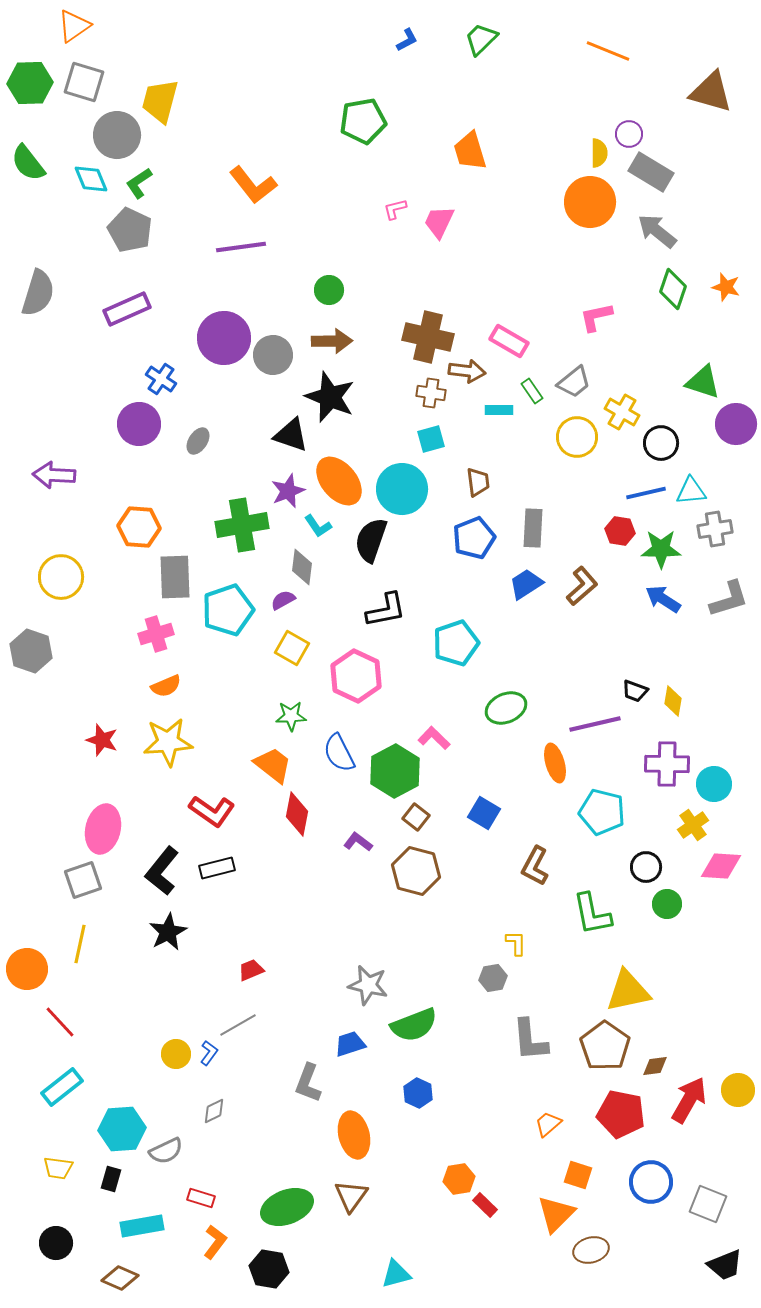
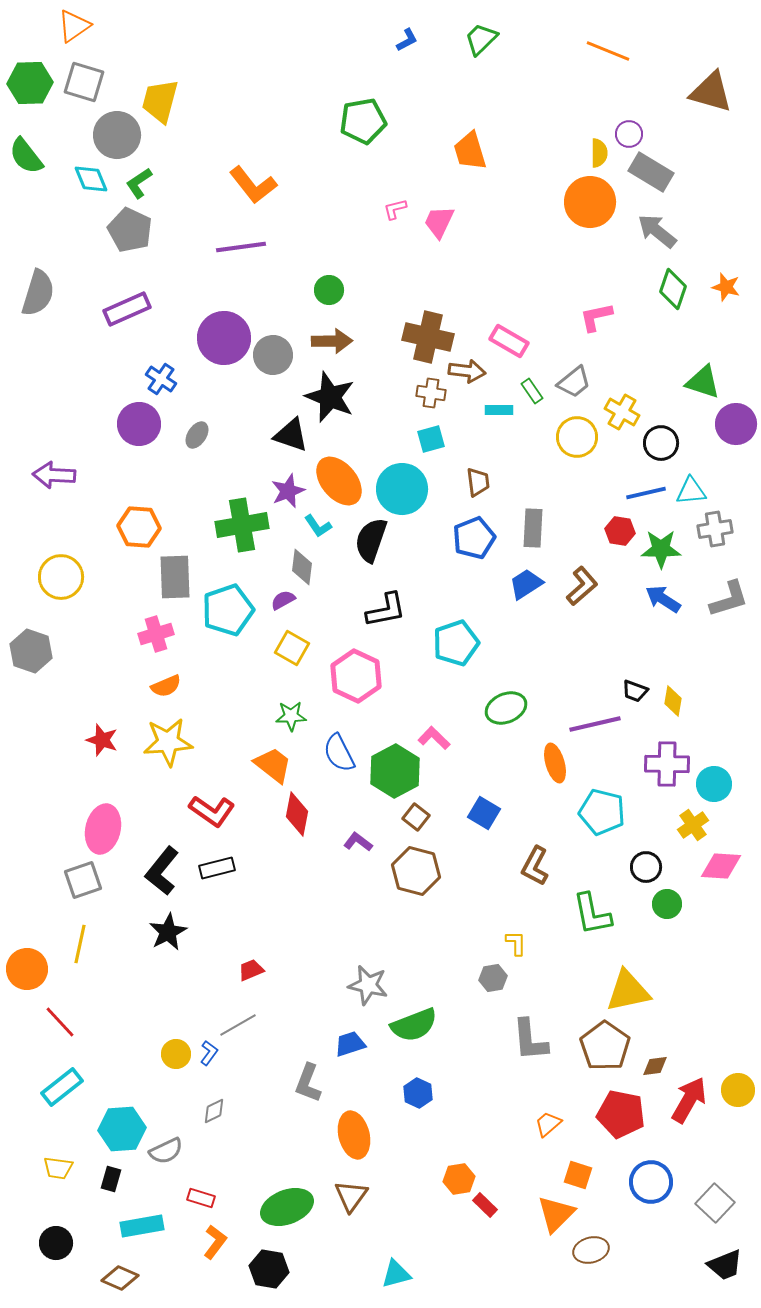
green semicircle at (28, 163): moved 2 px left, 7 px up
gray ellipse at (198, 441): moved 1 px left, 6 px up
gray square at (708, 1204): moved 7 px right, 1 px up; rotated 21 degrees clockwise
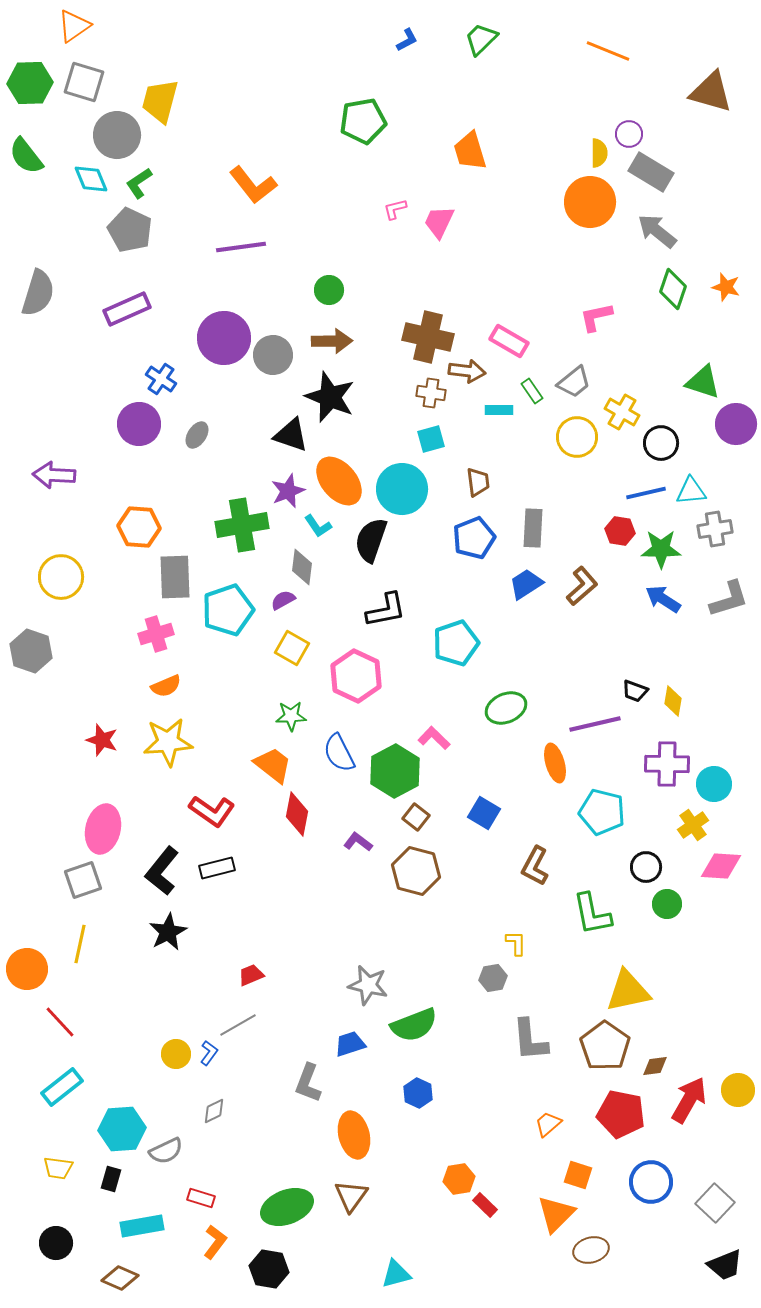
red trapezoid at (251, 970): moved 5 px down
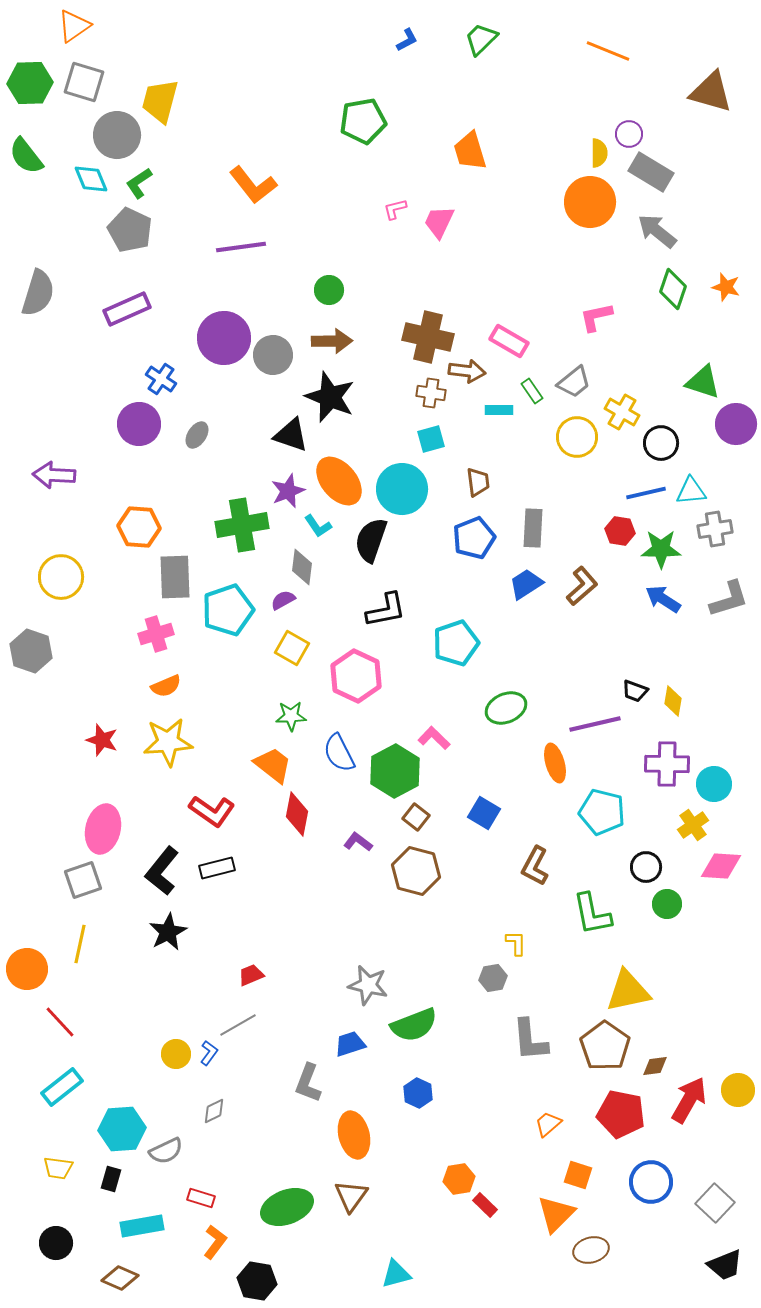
black hexagon at (269, 1269): moved 12 px left, 12 px down
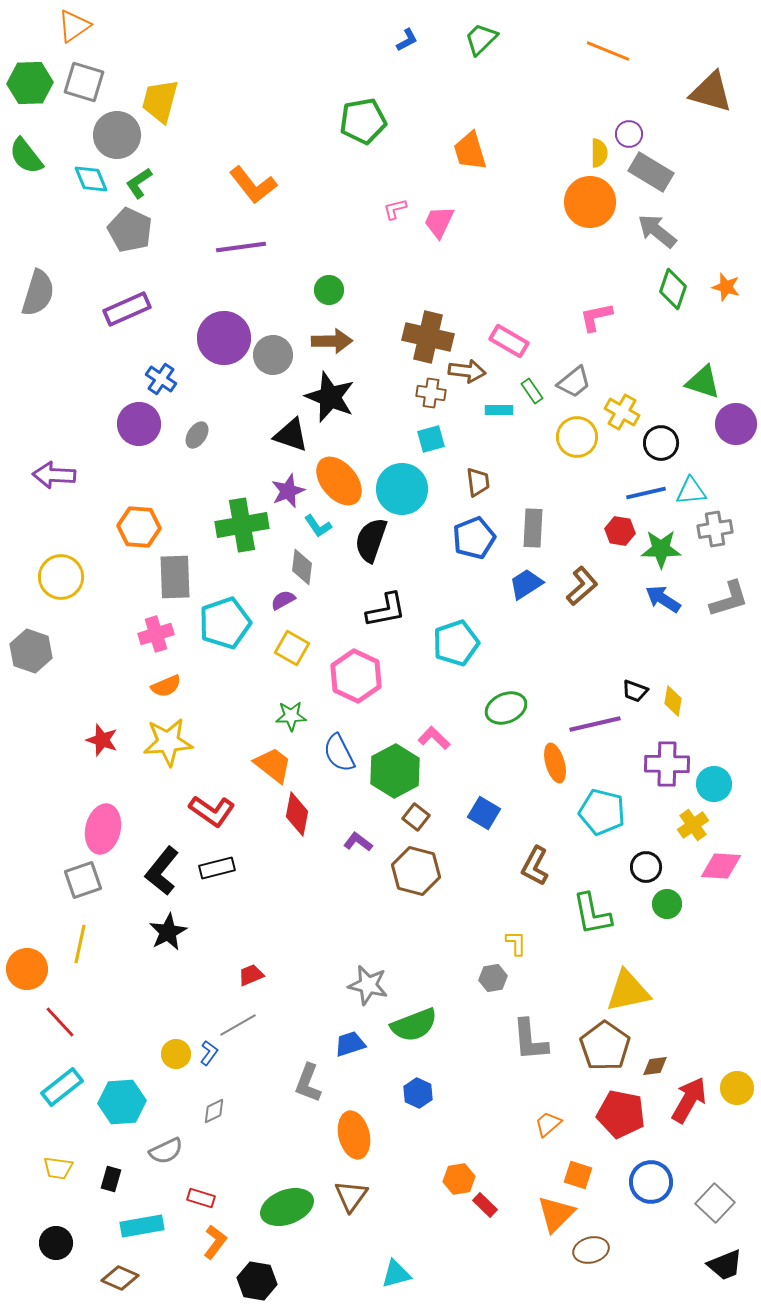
cyan pentagon at (228, 610): moved 3 px left, 13 px down
yellow circle at (738, 1090): moved 1 px left, 2 px up
cyan hexagon at (122, 1129): moved 27 px up
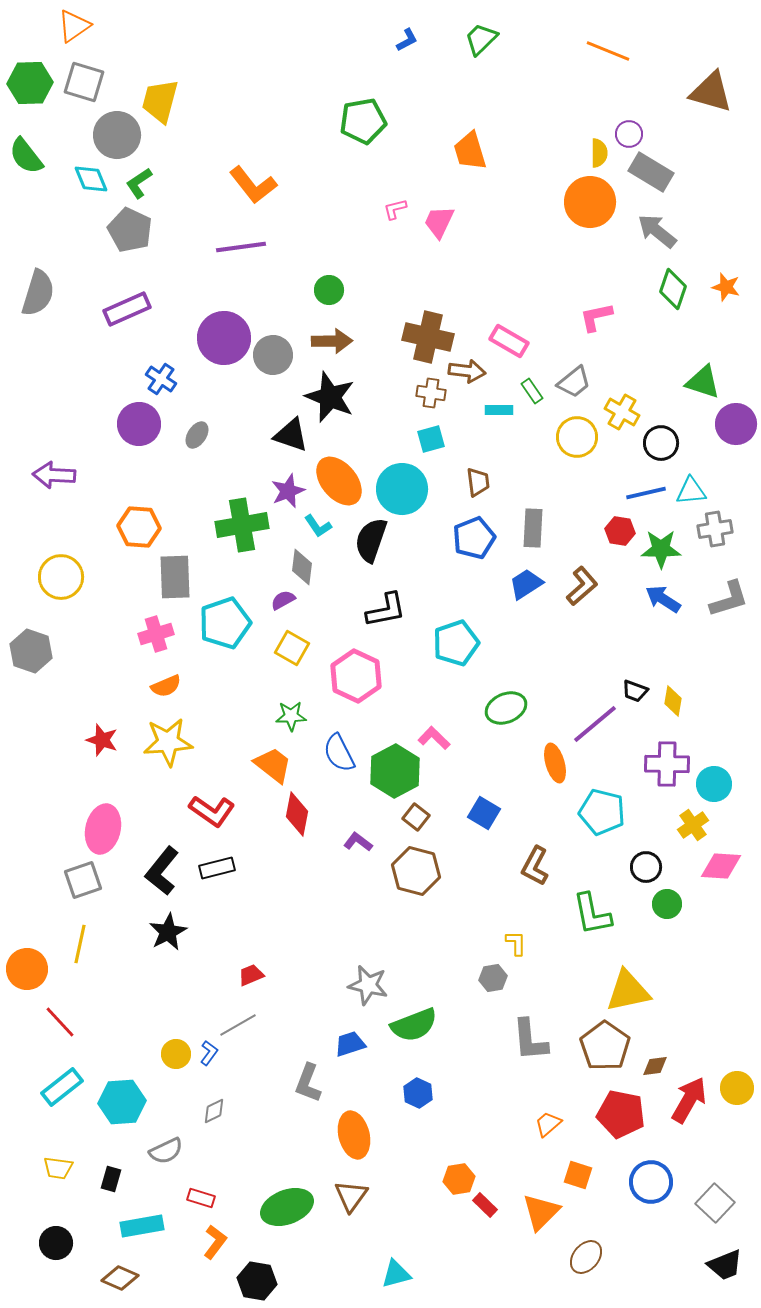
purple line at (595, 724): rotated 27 degrees counterclockwise
orange triangle at (556, 1214): moved 15 px left, 2 px up
brown ellipse at (591, 1250): moved 5 px left, 7 px down; rotated 36 degrees counterclockwise
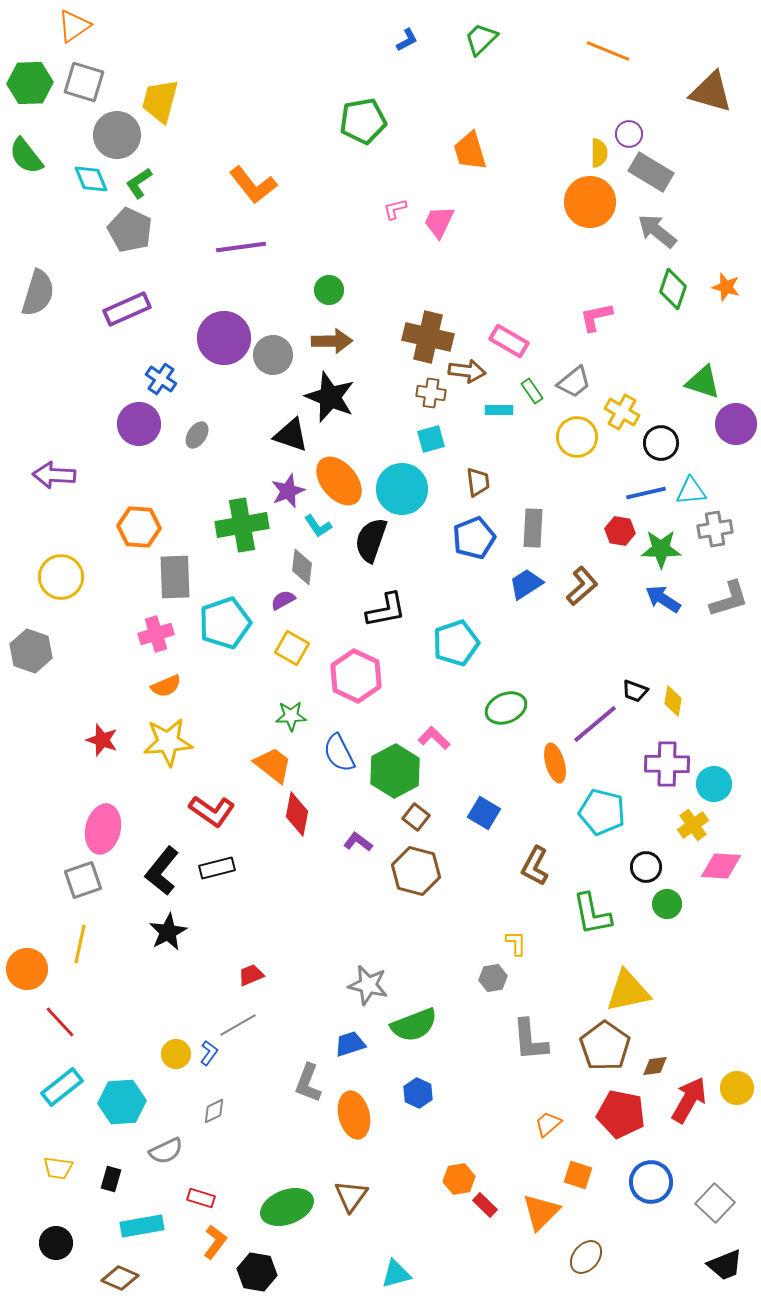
orange ellipse at (354, 1135): moved 20 px up
black hexagon at (257, 1281): moved 9 px up
